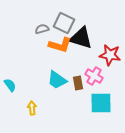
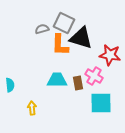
orange L-shape: rotated 75 degrees clockwise
cyan trapezoid: rotated 145 degrees clockwise
cyan semicircle: rotated 32 degrees clockwise
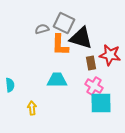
pink cross: moved 10 px down
brown rectangle: moved 13 px right, 20 px up
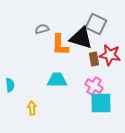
gray square: moved 32 px right, 1 px down
brown rectangle: moved 3 px right, 4 px up
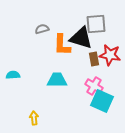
gray square: rotated 30 degrees counterclockwise
orange L-shape: moved 2 px right
cyan semicircle: moved 3 px right, 10 px up; rotated 88 degrees counterclockwise
cyan square: moved 1 px right, 2 px up; rotated 25 degrees clockwise
yellow arrow: moved 2 px right, 10 px down
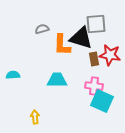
pink cross: rotated 24 degrees counterclockwise
yellow arrow: moved 1 px right, 1 px up
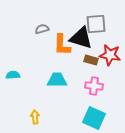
brown rectangle: moved 3 px left, 1 px down; rotated 64 degrees counterclockwise
cyan square: moved 8 px left, 17 px down
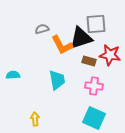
black triangle: rotated 35 degrees counterclockwise
orange L-shape: rotated 30 degrees counterclockwise
brown rectangle: moved 2 px left, 1 px down
cyan trapezoid: rotated 80 degrees clockwise
yellow arrow: moved 2 px down
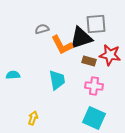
yellow arrow: moved 2 px left, 1 px up; rotated 24 degrees clockwise
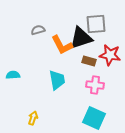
gray semicircle: moved 4 px left, 1 px down
pink cross: moved 1 px right, 1 px up
